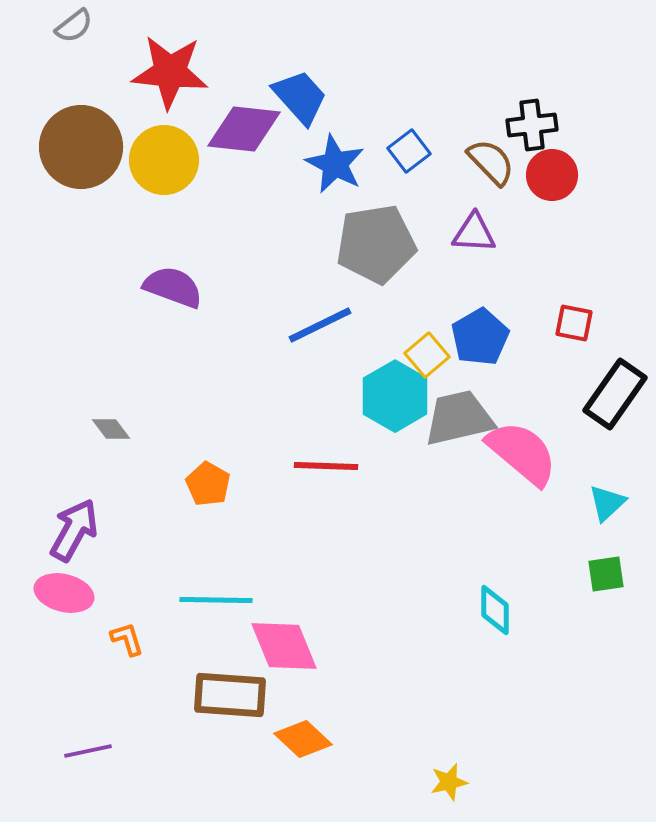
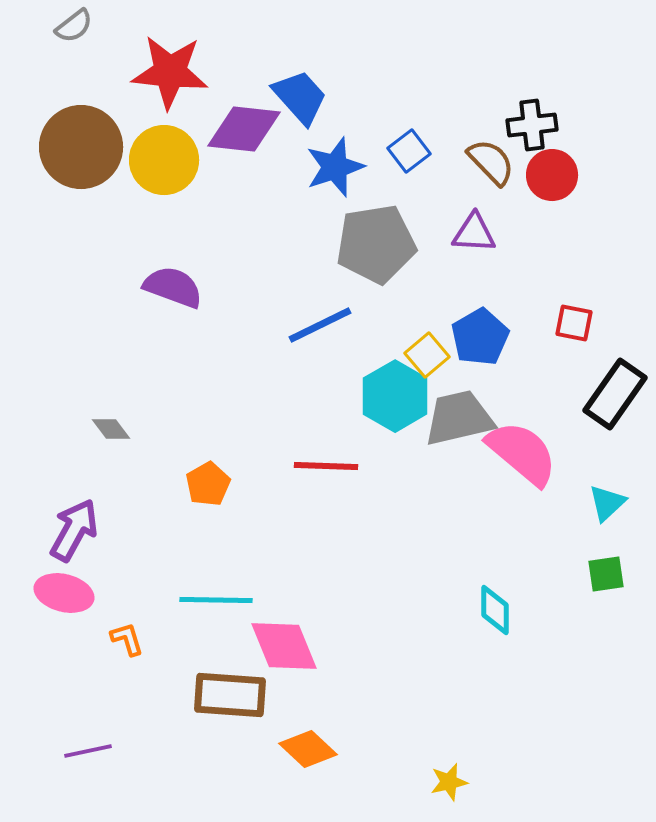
blue star: moved 3 px down; rotated 26 degrees clockwise
orange pentagon: rotated 12 degrees clockwise
orange diamond: moved 5 px right, 10 px down
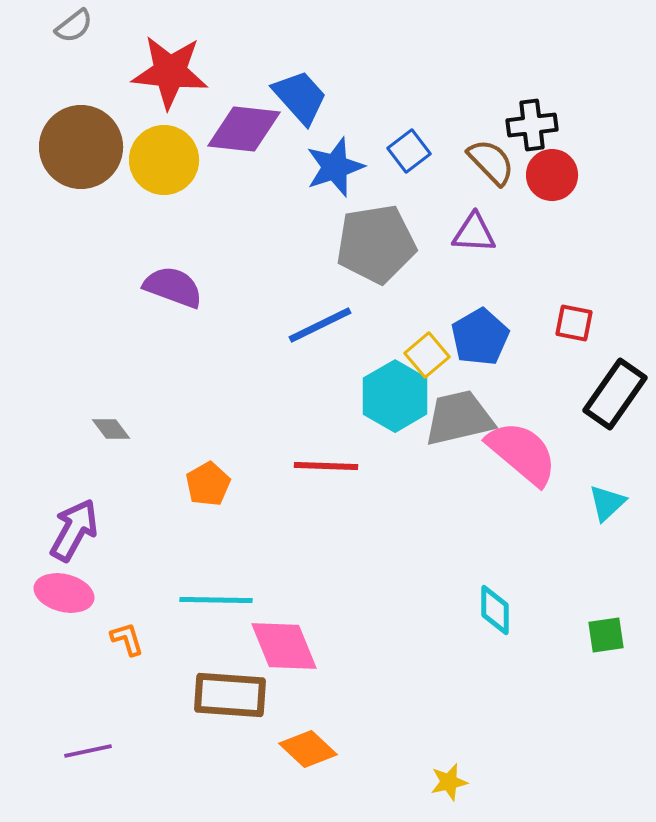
green square: moved 61 px down
